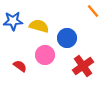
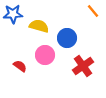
blue star: moved 7 px up
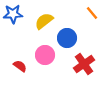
orange line: moved 1 px left, 2 px down
yellow semicircle: moved 5 px right, 5 px up; rotated 54 degrees counterclockwise
red cross: moved 1 px right, 2 px up
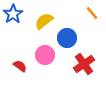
blue star: rotated 30 degrees counterclockwise
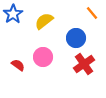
blue circle: moved 9 px right
pink circle: moved 2 px left, 2 px down
red semicircle: moved 2 px left, 1 px up
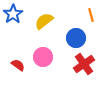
orange line: moved 1 px left, 2 px down; rotated 24 degrees clockwise
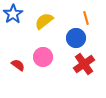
orange line: moved 5 px left, 3 px down
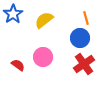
yellow semicircle: moved 1 px up
blue circle: moved 4 px right
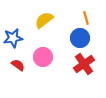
blue star: moved 24 px down; rotated 24 degrees clockwise
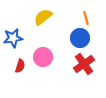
yellow semicircle: moved 1 px left, 3 px up
red semicircle: moved 2 px right, 1 px down; rotated 72 degrees clockwise
